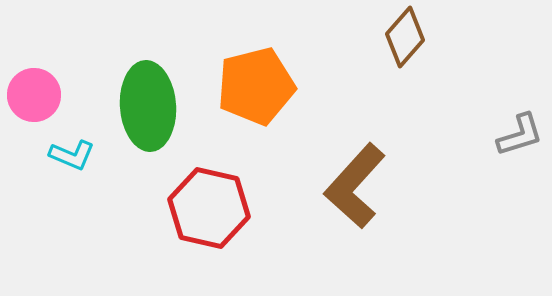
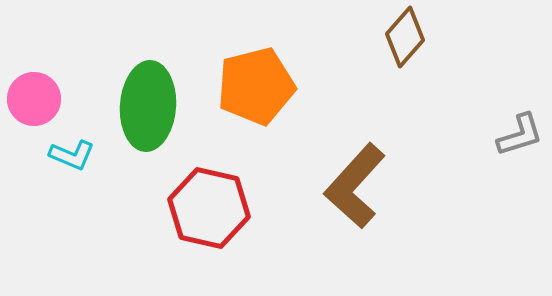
pink circle: moved 4 px down
green ellipse: rotated 8 degrees clockwise
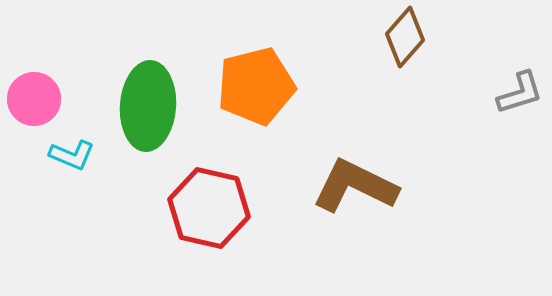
gray L-shape: moved 42 px up
brown L-shape: rotated 74 degrees clockwise
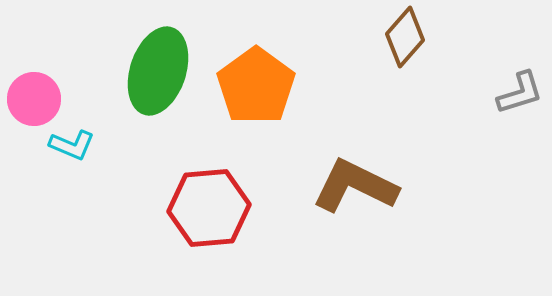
orange pentagon: rotated 22 degrees counterclockwise
green ellipse: moved 10 px right, 35 px up; rotated 14 degrees clockwise
cyan L-shape: moved 10 px up
red hexagon: rotated 18 degrees counterclockwise
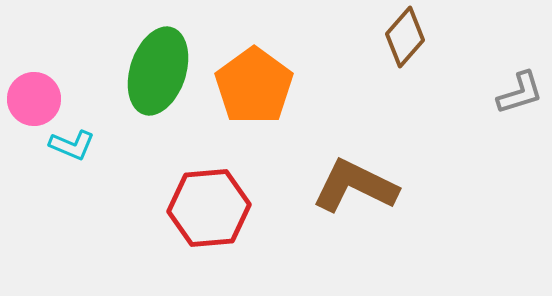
orange pentagon: moved 2 px left
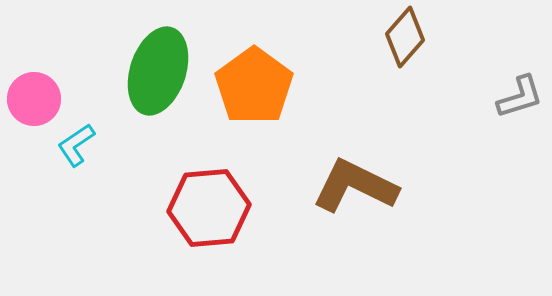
gray L-shape: moved 4 px down
cyan L-shape: moved 4 px right; rotated 123 degrees clockwise
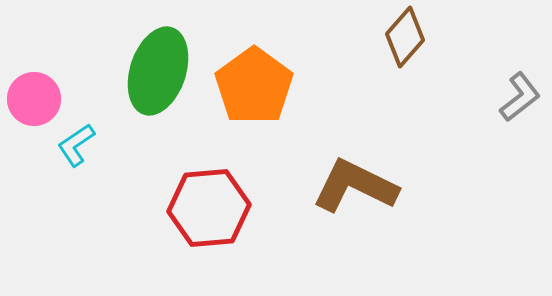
gray L-shape: rotated 21 degrees counterclockwise
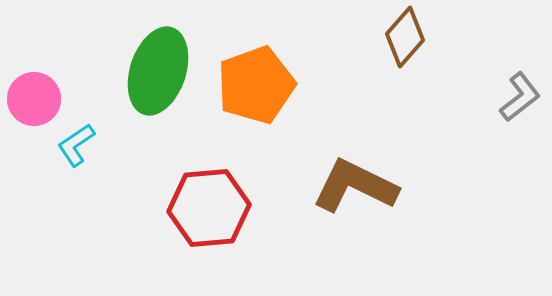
orange pentagon: moved 2 px right, 1 px up; rotated 16 degrees clockwise
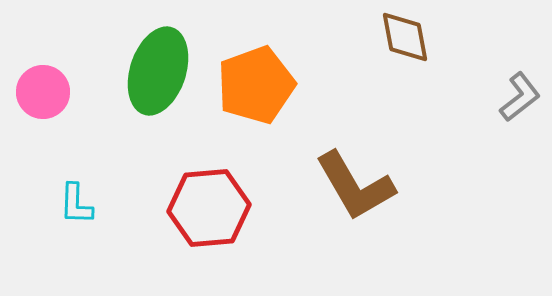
brown diamond: rotated 52 degrees counterclockwise
pink circle: moved 9 px right, 7 px up
cyan L-shape: moved 59 px down; rotated 54 degrees counterclockwise
brown L-shape: rotated 146 degrees counterclockwise
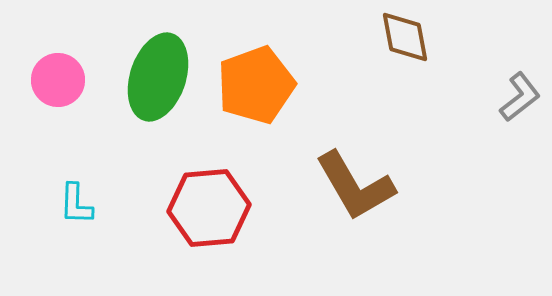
green ellipse: moved 6 px down
pink circle: moved 15 px right, 12 px up
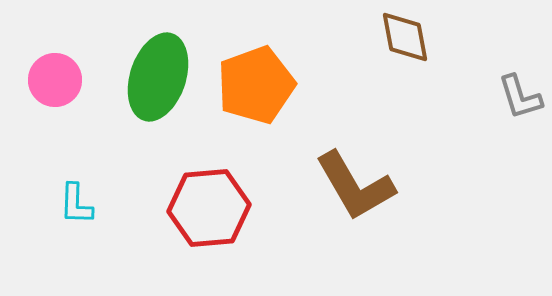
pink circle: moved 3 px left
gray L-shape: rotated 111 degrees clockwise
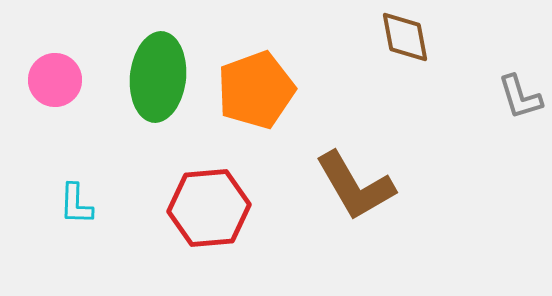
green ellipse: rotated 12 degrees counterclockwise
orange pentagon: moved 5 px down
